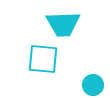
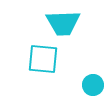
cyan trapezoid: moved 1 px up
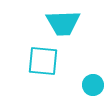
cyan square: moved 2 px down
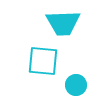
cyan circle: moved 17 px left
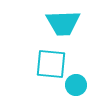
cyan square: moved 8 px right, 3 px down
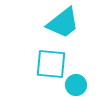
cyan trapezoid: rotated 36 degrees counterclockwise
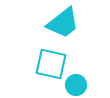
cyan square: rotated 8 degrees clockwise
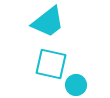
cyan trapezoid: moved 15 px left, 1 px up
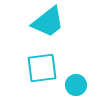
cyan square: moved 9 px left, 4 px down; rotated 20 degrees counterclockwise
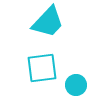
cyan trapezoid: rotated 9 degrees counterclockwise
